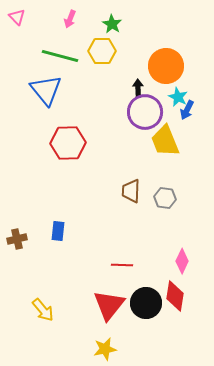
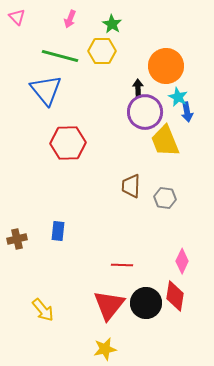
blue arrow: moved 2 px down; rotated 36 degrees counterclockwise
brown trapezoid: moved 5 px up
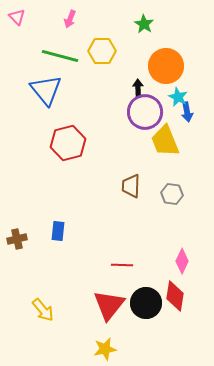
green star: moved 32 px right
red hexagon: rotated 12 degrees counterclockwise
gray hexagon: moved 7 px right, 4 px up
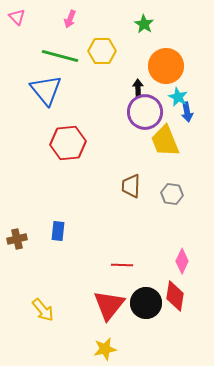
red hexagon: rotated 8 degrees clockwise
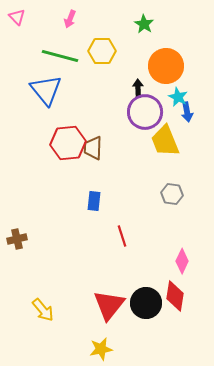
brown trapezoid: moved 38 px left, 38 px up
blue rectangle: moved 36 px right, 30 px up
red line: moved 29 px up; rotated 70 degrees clockwise
yellow star: moved 4 px left
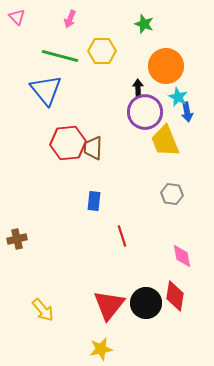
green star: rotated 12 degrees counterclockwise
pink diamond: moved 5 px up; rotated 35 degrees counterclockwise
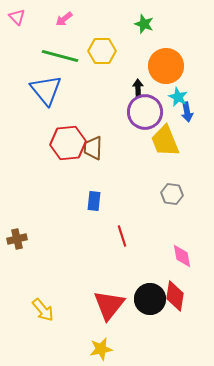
pink arrow: moved 6 px left; rotated 30 degrees clockwise
black circle: moved 4 px right, 4 px up
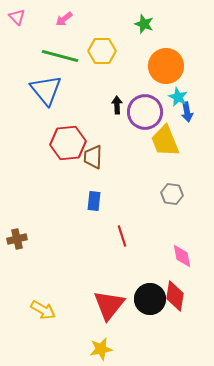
black arrow: moved 21 px left, 17 px down
brown trapezoid: moved 9 px down
yellow arrow: rotated 20 degrees counterclockwise
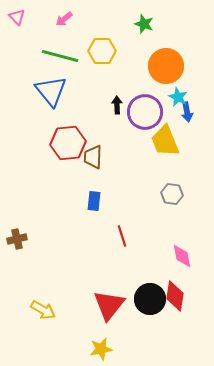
blue triangle: moved 5 px right, 1 px down
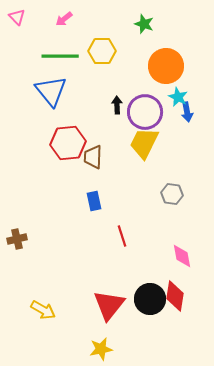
green line: rotated 15 degrees counterclockwise
yellow trapezoid: moved 21 px left, 2 px down; rotated 48 degrees clockwise
blue rectangle: rotated 18 degrees counterclockwise
